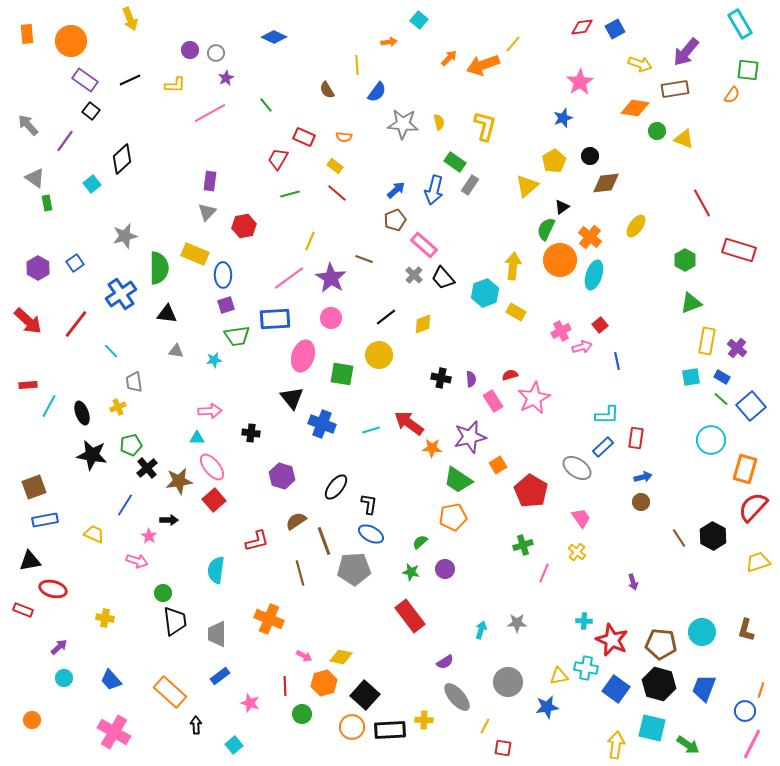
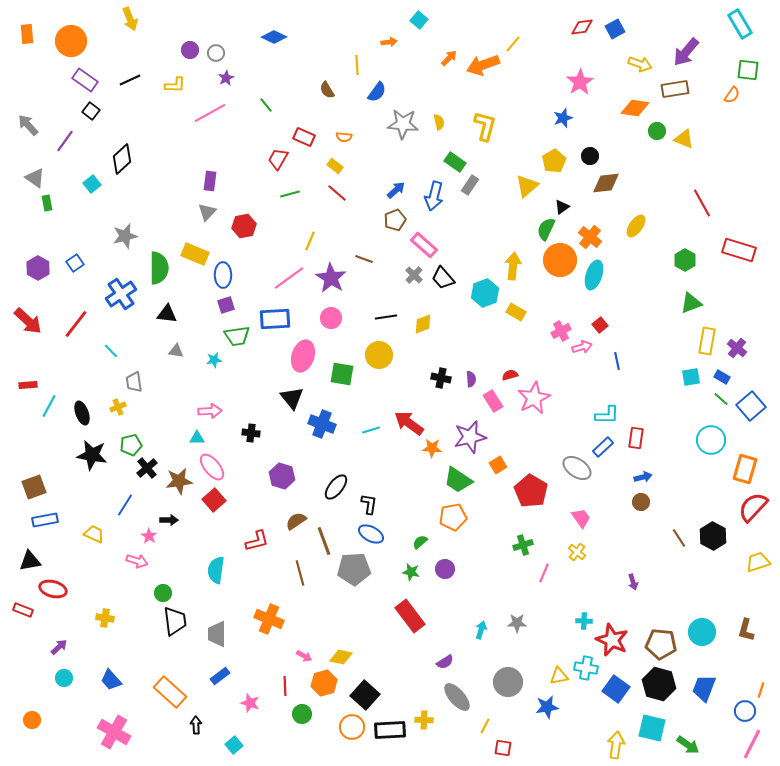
blue arrow at (434, 190): moved 6 px down
black line at (386, 317): rotated 30 degrees clockwise
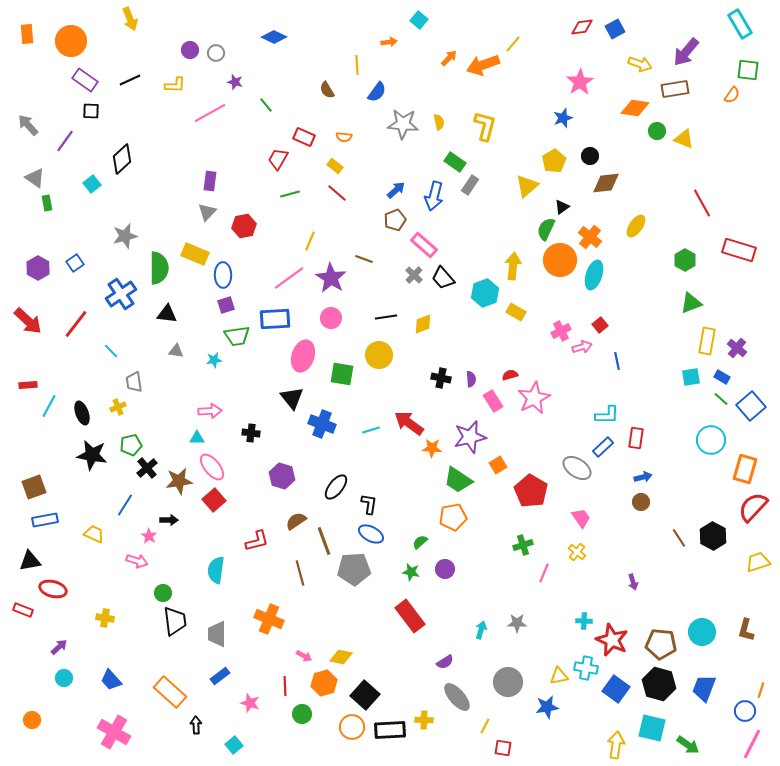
purple star at (226, 78): moved 9 px right, 4 px down; rotated 28 degrees counterclockwise
black square at (91, 111): rotated 36 degrees counterclockwise
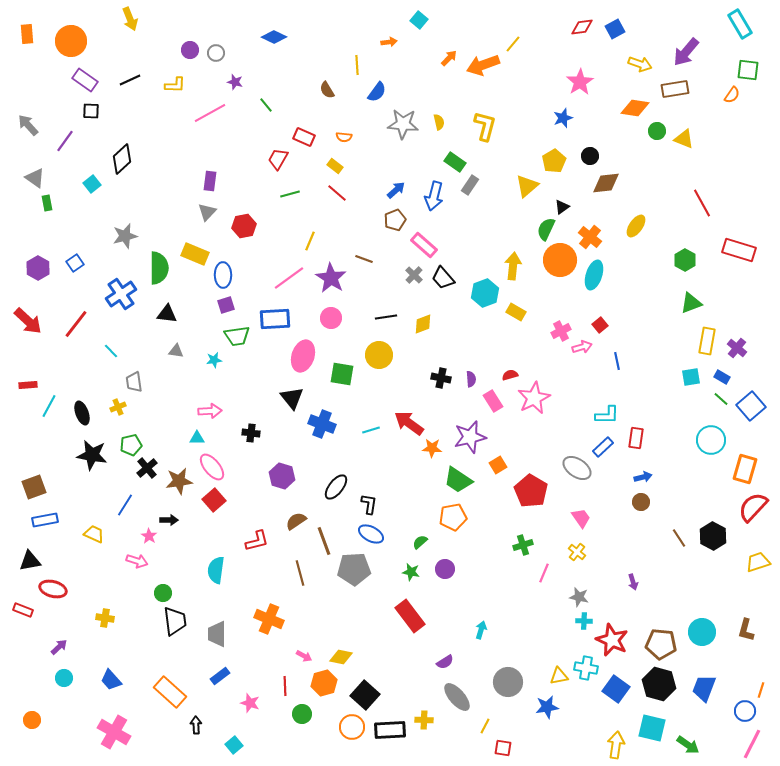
gray star at (517, 623): moved 62 px right, 26 px up; rotated 12 degrees clockwise
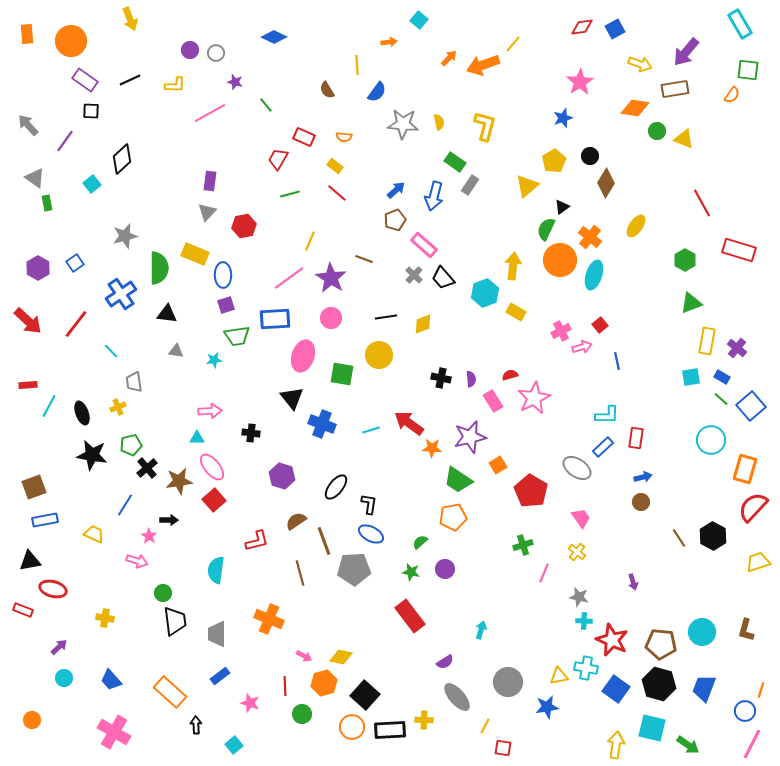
brown diamond at (606, 183): rotated 52 degrees counterclockwise
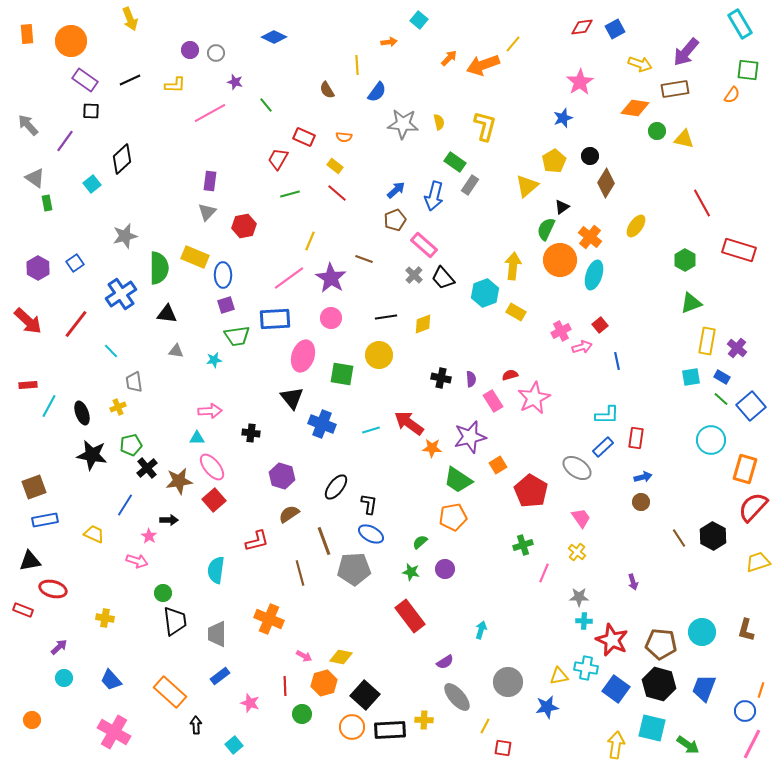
yellow triangle at (684, 139): rotated 10 degrees counterclockwise
yellow rectangle at (195, 254): moved 3 px down
brown semicircle at (296, 521): moved 7 px left, 7 px up
gray star at (579, 597): rotated 12 degrees counterclockwise
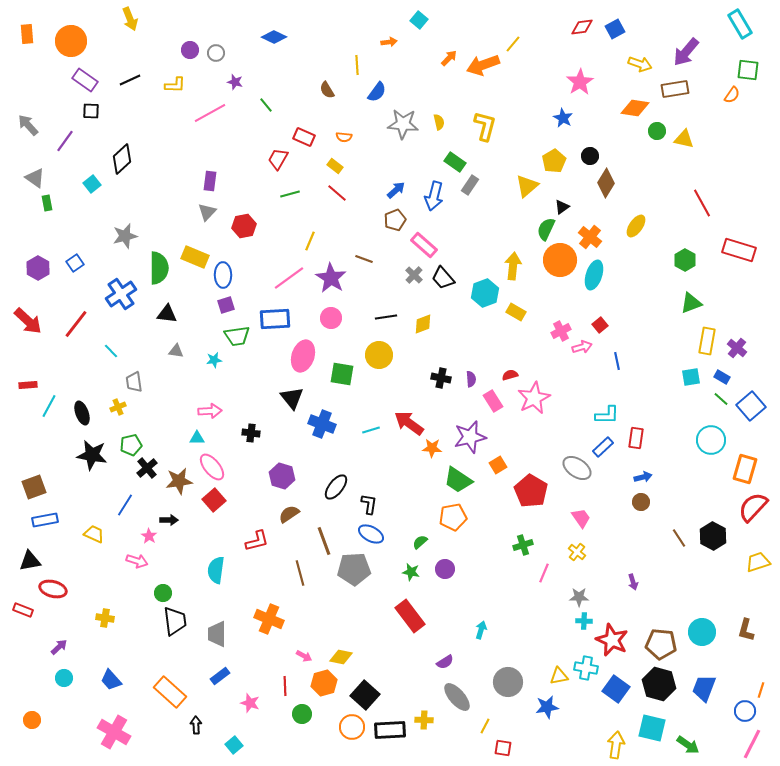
blue star at (563, 118): rotated 24 degrees counterclockwise
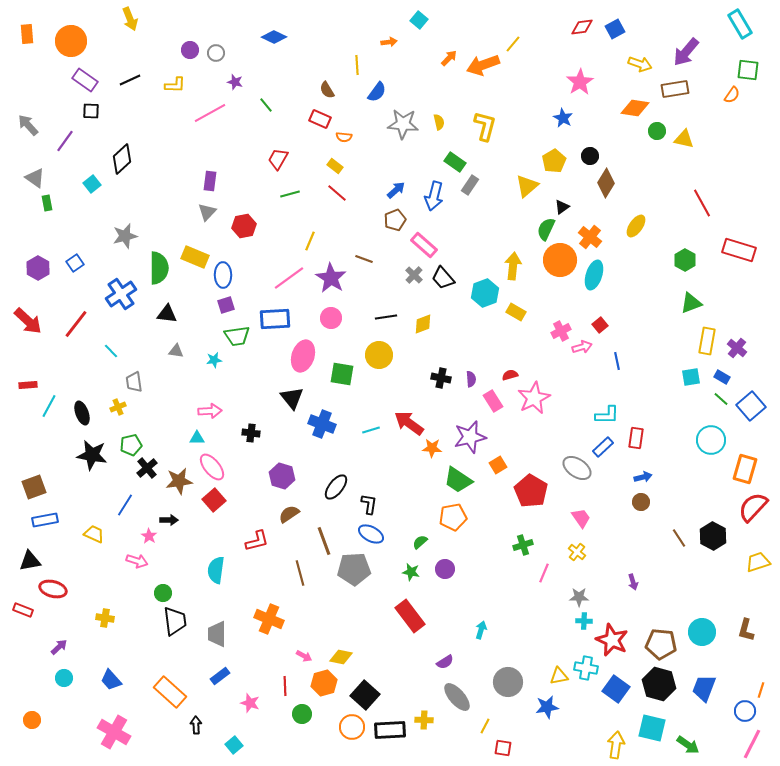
red rectangle at (304, 137): moved 16 px right, 18 px up
